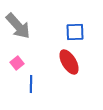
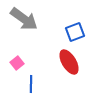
gray arrow: moved 6 px right, 7 px up; rotated 12 degrees counterclockwise
blue square: rotated 18 degrees counterclockwise
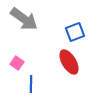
pink square: rotated 16 degrees counterclockwise
